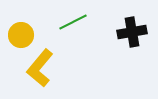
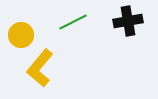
black cross: moved 4 px left, 11 px up
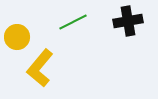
yellow circle: moved 4 px left, 2 px down
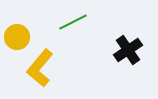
black cross: moved 29 px down; rotated 24 degrees counterclockwise
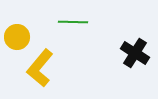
green line: rotated 28 degrees clockwise
black cross: moved 7 px right, 3 px down; rotated 24 degrees counterclockwise
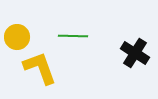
green line: moved 14 px down
yellow L-shape: rotated 120 degrees clockwise
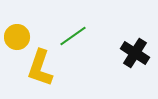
green line: rotated 36 degrees counterclockwise
yellow L-shape: rotated 141 degrees counterclockwise
